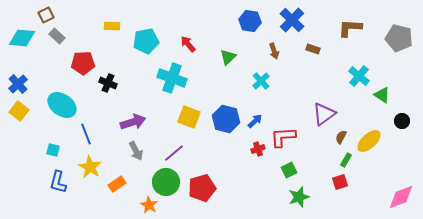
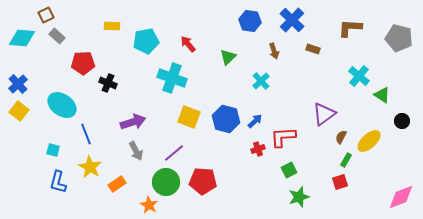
red pentagon at (202, 188): moved 1 px right, 7 px up; rotated 20 degrees clockwise
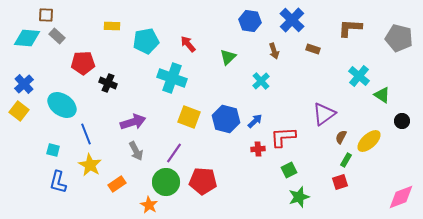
brown square at (46, 15): rotated 28 degrees clockwise
cyan diamond at (22, 38): moved 5 px right
blue cross at (18, 84): moved 6 px right
red cross at (258, 149): rotated 16 degrees clockwise
purple line at (174, 153): rotated 15 degrees counterclockwise
yellow star at (90, 167): moved 2 px up
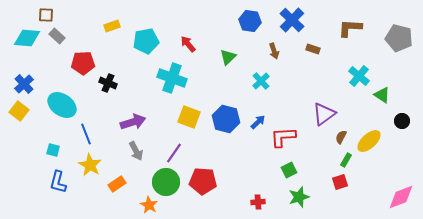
yellow rectangle at (112, 26): rotated 21 degrees counterclockwise
blue arrow at (255, 121): moved 3 px right, 1 px down
red cross at (258, 149): moved 53 px down
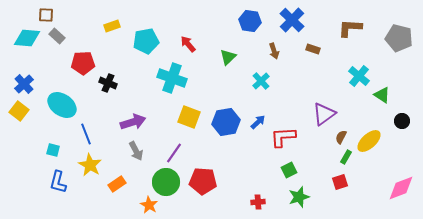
blue hexagon at (226, 119): moved 3 px down; rotated 24 degrees counterclockwise
green rectangle at (346, 160): moved 3 px up
pink diamond at (401, 197): moved 9 px up
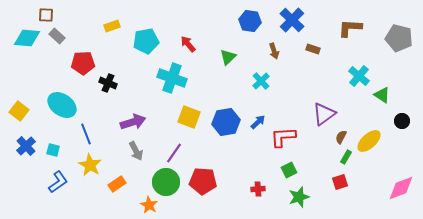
blue cross at (24, 84): moved 2 px right, 62 px down
blue L-shape at (58, 182): rotated 140 degrees counterclockwise
red cross at (258, 202): moved 13 px up
